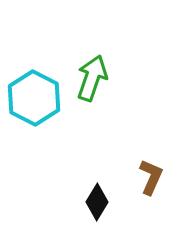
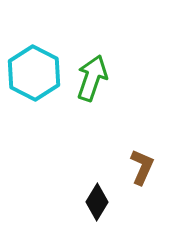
cyan hexagon: moved 25 px up
brown L-shape: moved 9 px left, 10 px up
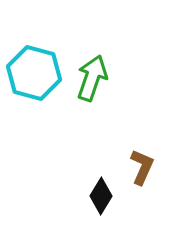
cyan hexagon: rotated 12 degrees counterclockwise
black diamond: moved 4 px right, 6 px up
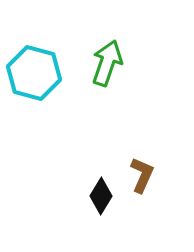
green arrow: moved 15 px right, 15 px up
brown L-shape: moved 8 px down
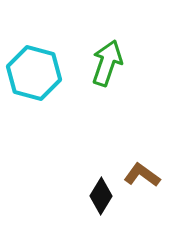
brown L-shape: rotated 78 degrees counterclockwise
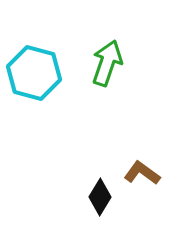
brown L-shape: moved 2 px up
black diamond: moved 1 px left, 1 px down
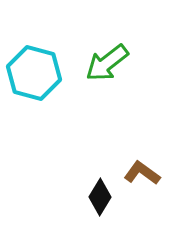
green arrow: rotated 147 degrees counterclockwise
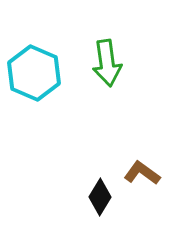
green arrow: rotated 60 degrees counterclockwise
cyan hexagon: rotated 8 degrees clockwise
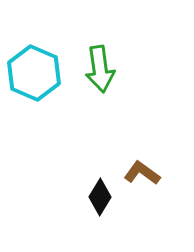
green arrow: moved 7 px left, 6 px down
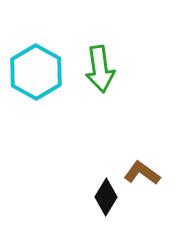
cyan hexagon: moved 2 px right, 1 px up; rotated 6 degrees clockwise
black diamond: moved 6 px right
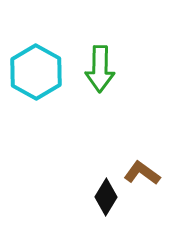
green arrow: rotated 9 degrees clockwise
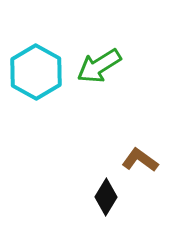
green arrow: moved 1 px left, 3 px up; rotated 57 degrees clockwise
brown L-shape: moved 2 px left, 13 px up
